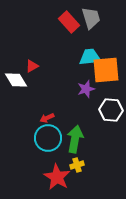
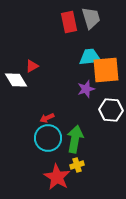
red rectangle: rotated 30 degrees clockwise
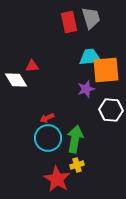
red triangle: rotated 24 degrees clockwise
red star: moved 2 px down
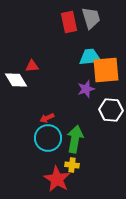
yellow cross: moved 5 px left; rotated 24 degrees clockwise
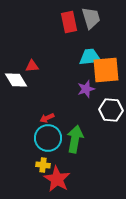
yellow cross: moved 29 px left
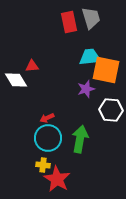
orange square: rotated 16 degrees clockwise
green arrow: moved 5 px right
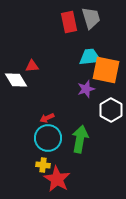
white hexagon: rotated 25 degrees clockwise
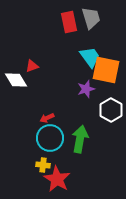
cyan trapezoid: rotated 60 degrees clockwise
red triangle: rotated 16 degrees counterclockwise
cyan circle: moved 2 px right
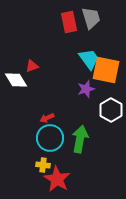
cyan trapezoid: moved 1 px left, 2 px down
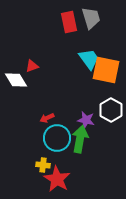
purple star: moved 31 px down; rotated 30 degrees clockwise
cyan circle: moved 7 px right
